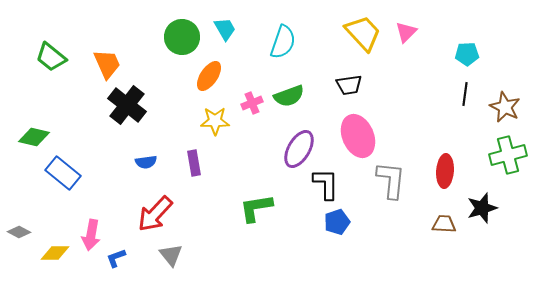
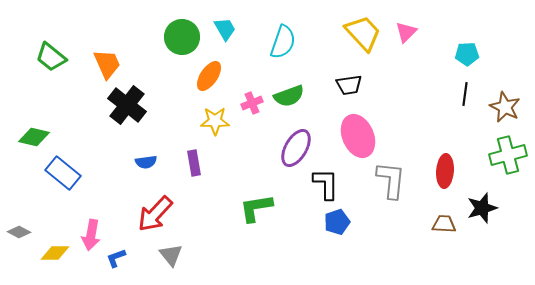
purple ellipse: moved 3 px left, 1 px up
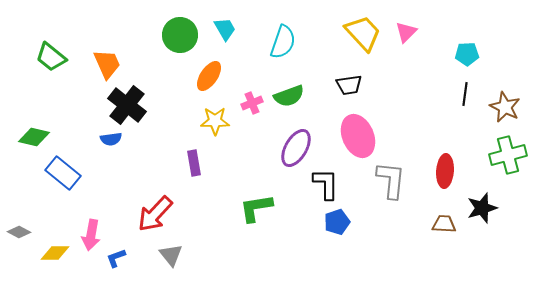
green circle: moved 2 px left, 2 px up
blue semicircle: moved 35 px left, 23 px up
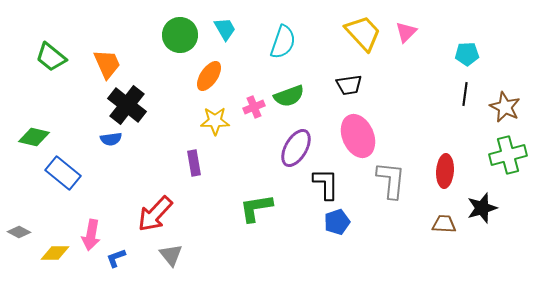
pink cross: moved 2 px right, 4 px down
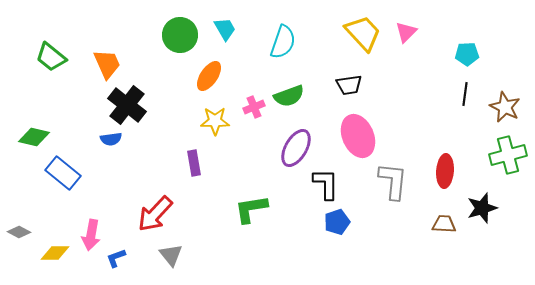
gray L-shape: moved 2 px right, 1 px down
green L-shape: moved 5 px left, 1 px down
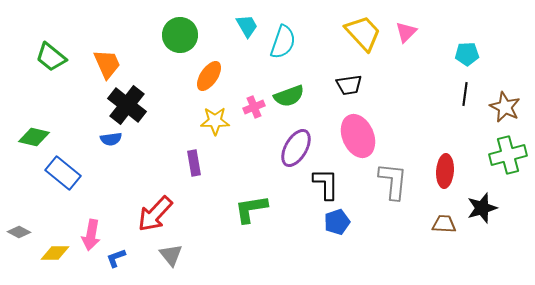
cyan trapezoid: moved 22 px right, 3 px up
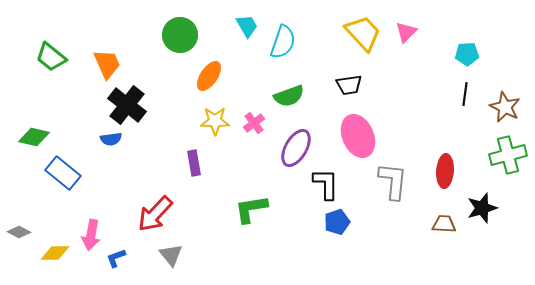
pink cross: moved 16 px down; rotated 15 degrees counterclockwise
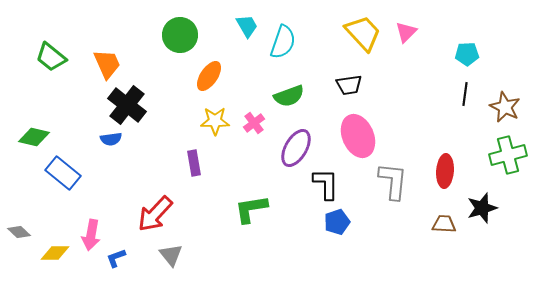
gray diamond: rotated 15 degrees clockwise
